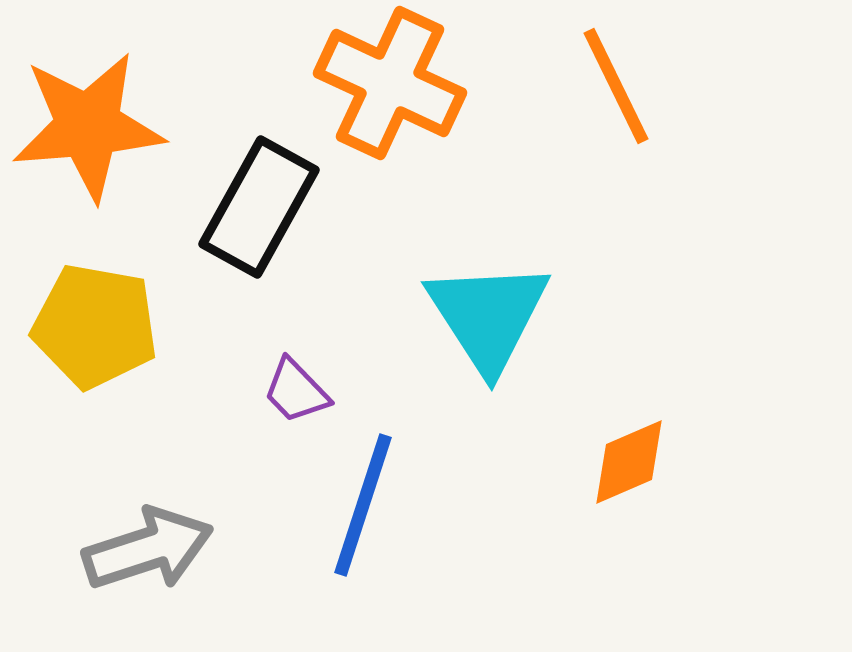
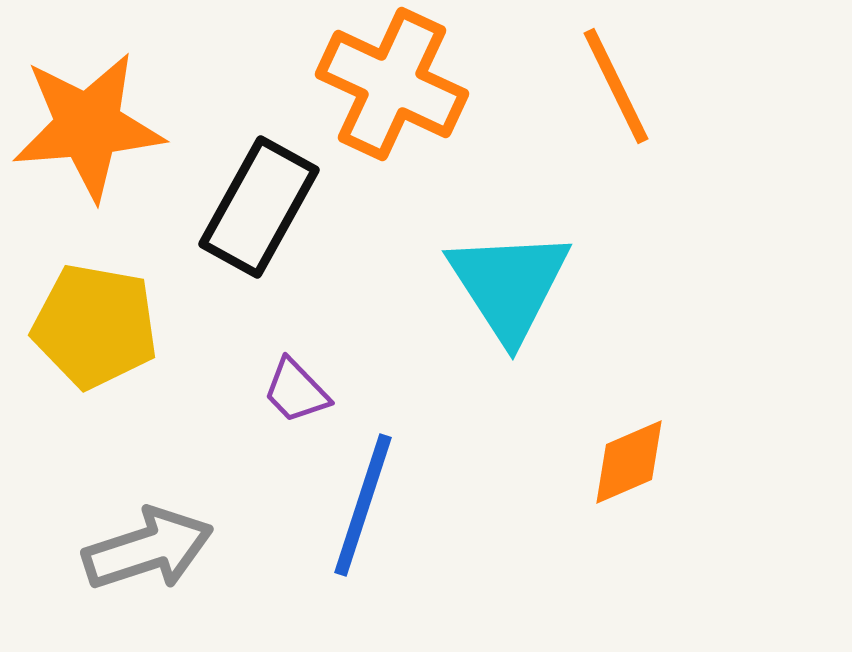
orange cross: moved 2 px right, 1 px down
cyan triangle: moved 21 px right, 31 px up
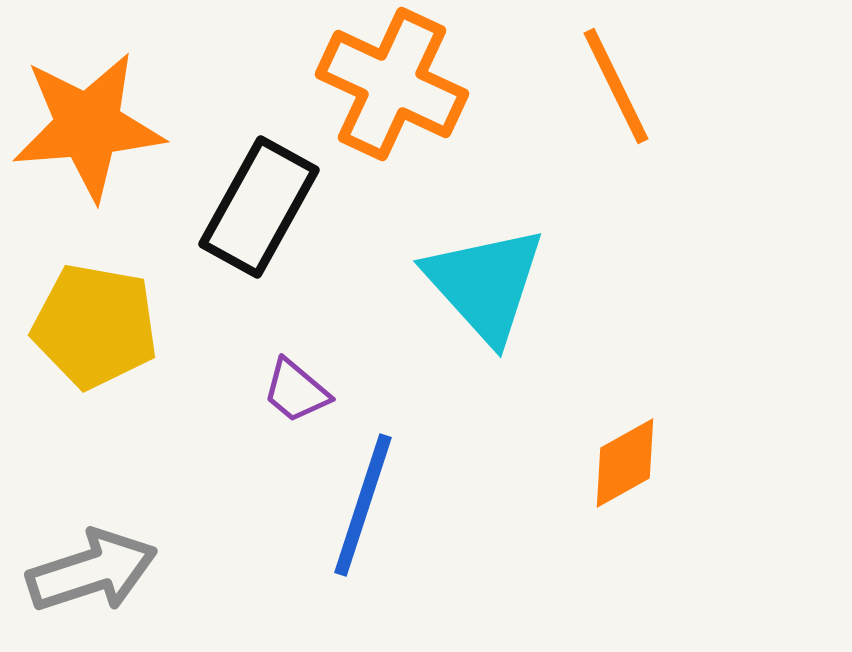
cyan triangle: moved 24 px left, 1 px up; rotated 9 degrees counterclockwise
purple trapezoid: rotated 6 degrees counterclockwise
orange diamond: moved 4 px left, 1 px down; rotated 6 degrees counterclockwise
gray arrow: moved 56 px left, 22 px down
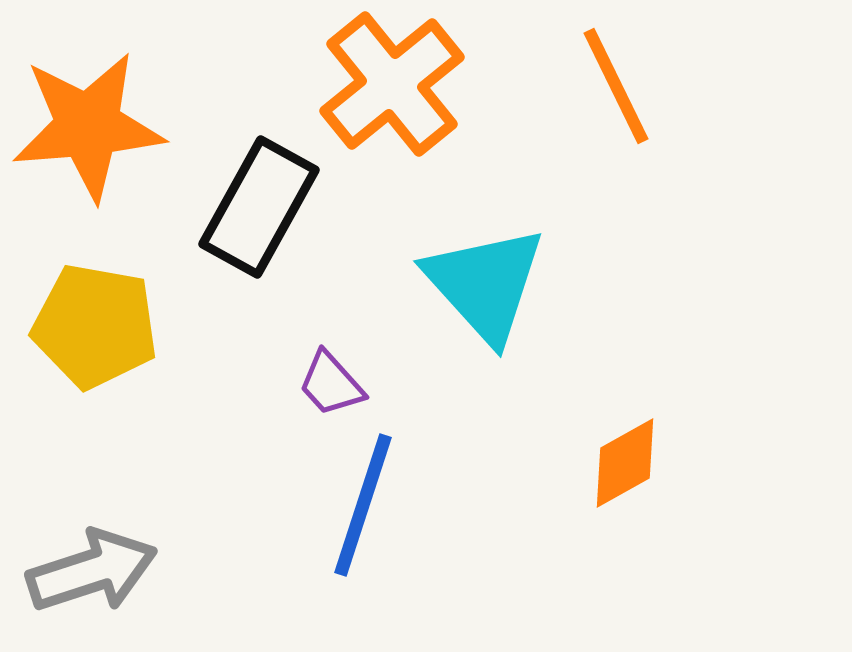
orange cross: rotated 26 degrees clockwise
purple trapezoid: moved 35 px right, 7 px up; rotated 8 degrees clockwise
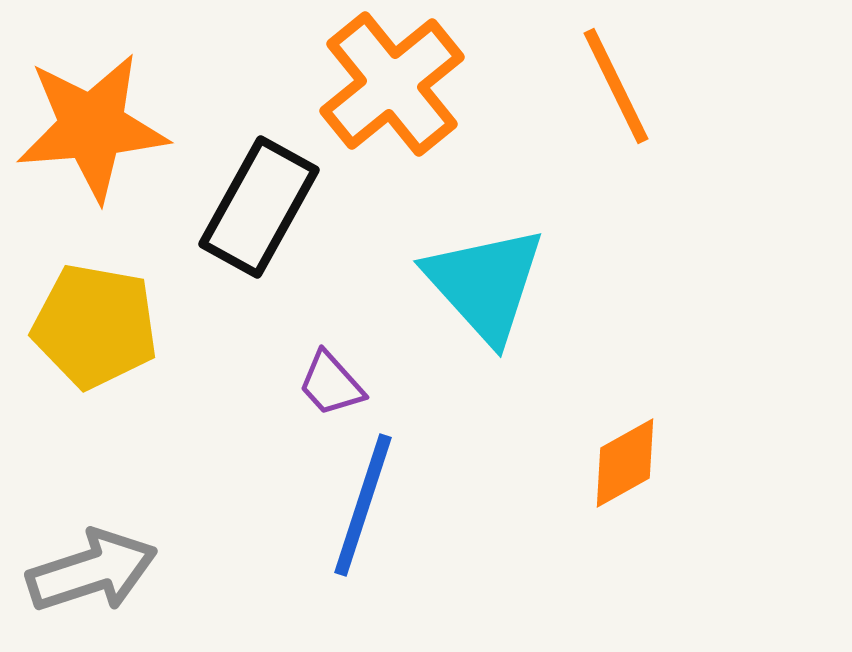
orange star: moved 4 px right, 1 px down
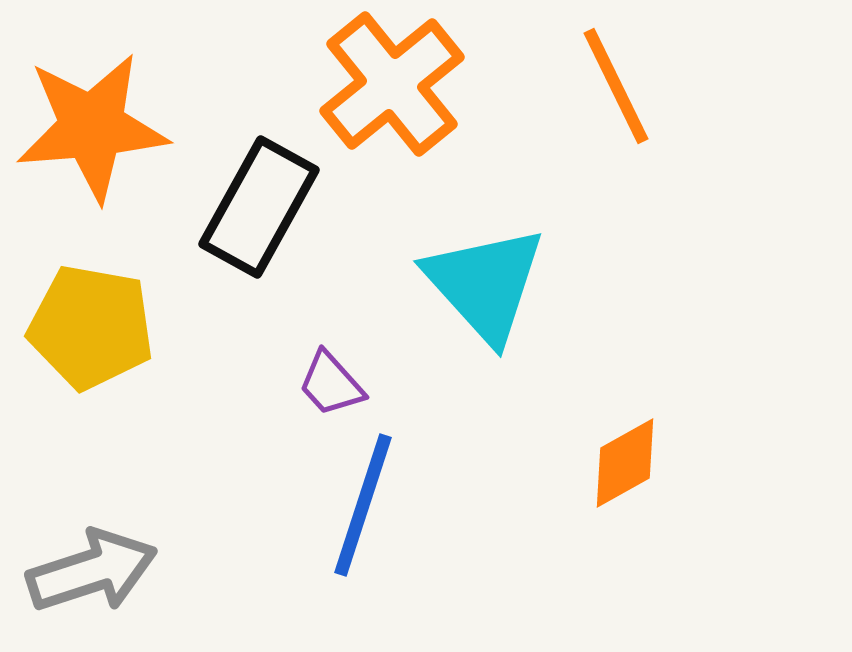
yellow pentagon: moved 4 px left, 1 px down
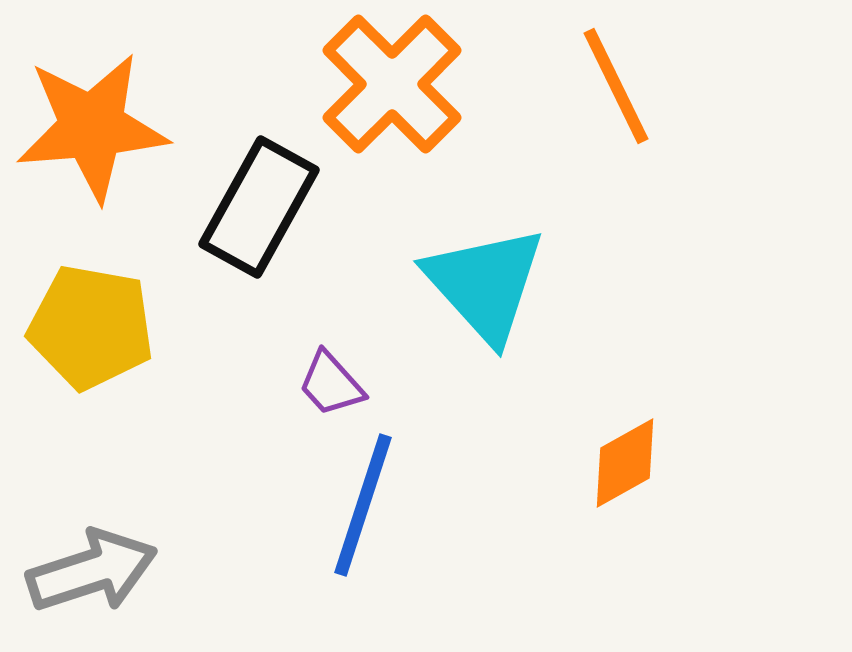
orange cross: rotated 6 degrees counterclockwise
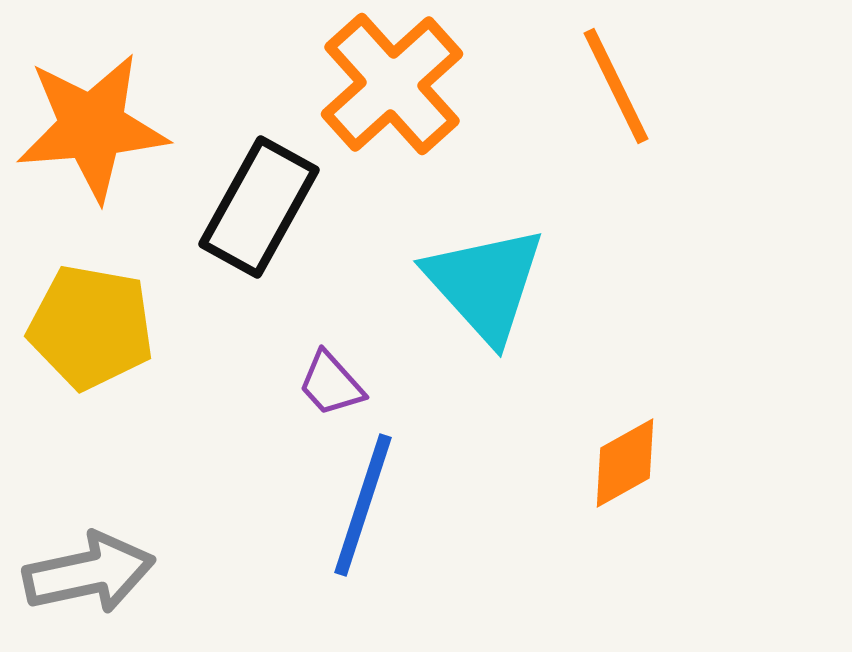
orange cross: rotated 3 degrees clockwise
gray arrow: moved 3 px left, 2 px down; rotated 6 degrees clockwise
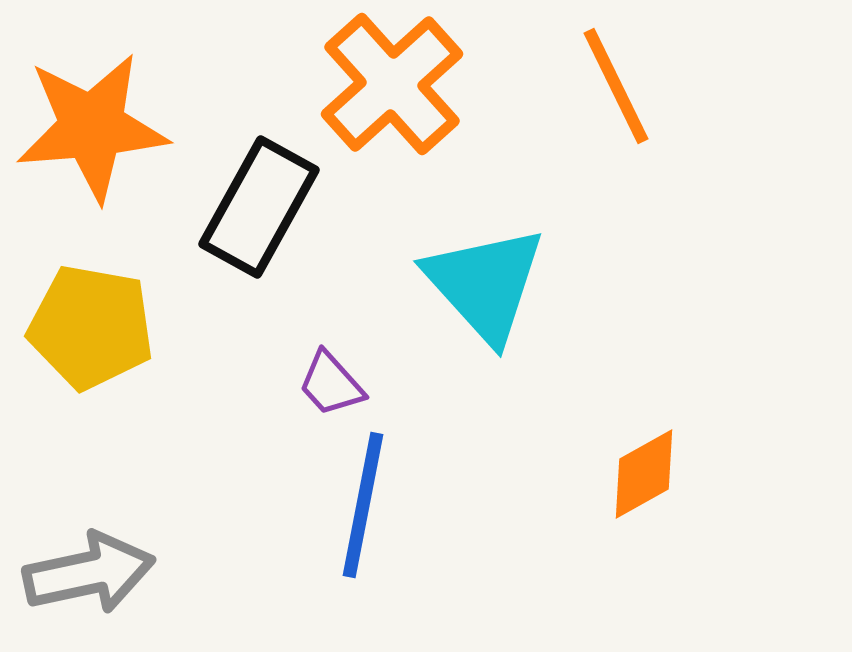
orange diamond: moved 19 px right, 11 px down
blue line: rotated 7 degrees counterclockwise
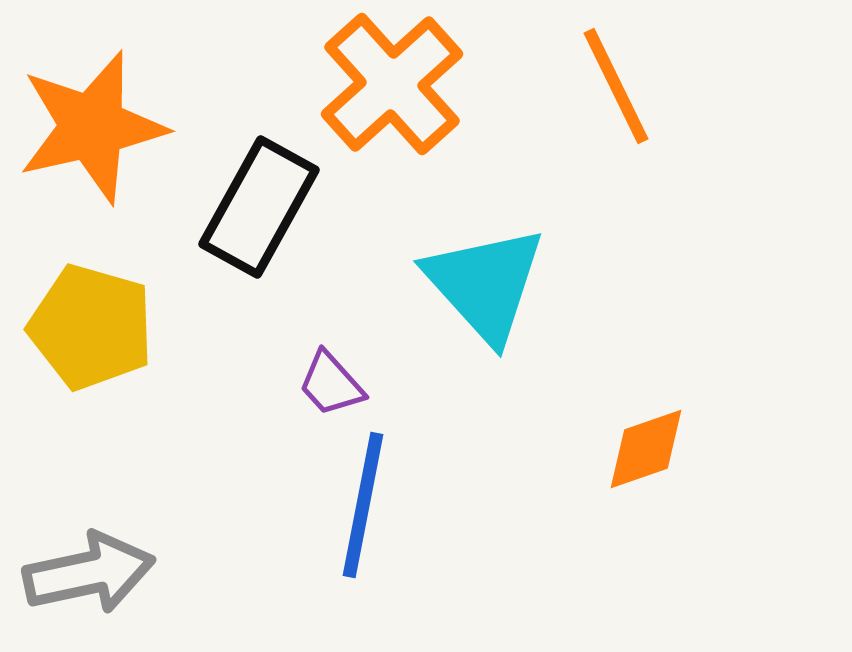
orange star: rotated 8 degrees counterclockwise
yellow pentagon: rotated 6 degrees clockwise
orange diamond: moved 2 px right, 25 px up; rotated 10 degrees clockwise
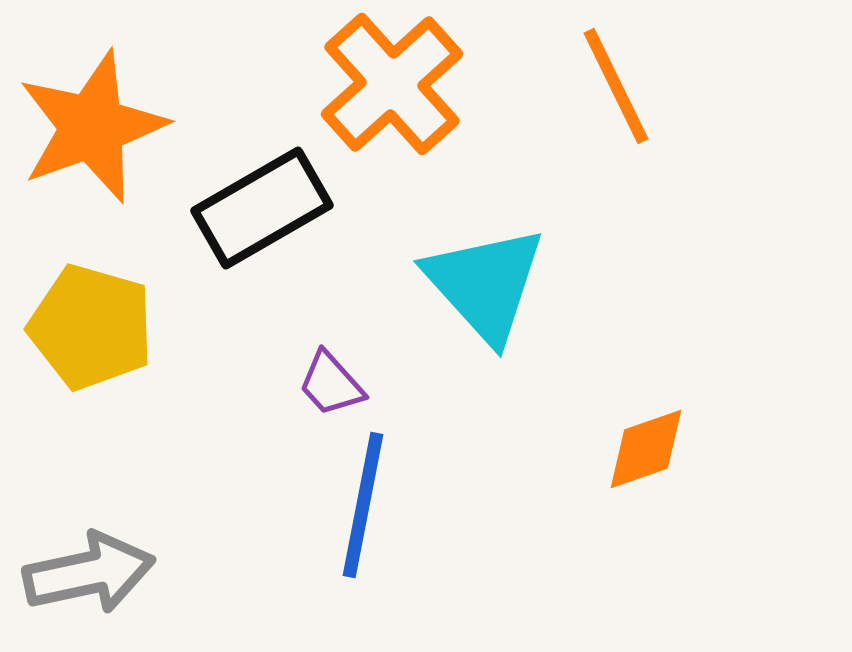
orange star: rotated 7 degrees counterclockwise
black rectangle: moved 3 px right, 1 px down; rotated 31 degrees clockwise
